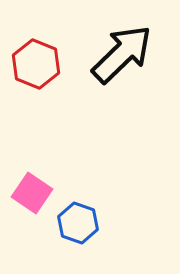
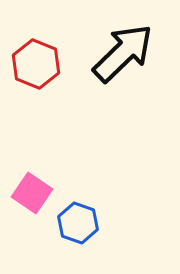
black arrow: moved 1 px right, 1 px up
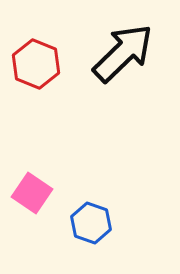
blue hexagon: moved 13 px right
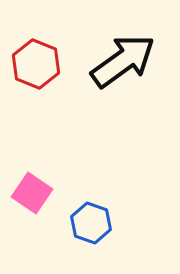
black arrow: moved 8 px down; rotated 8 degrees clockwise
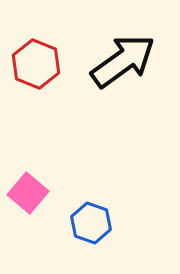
pink square: moved 4 px left; rotated 6 degrees clockwise
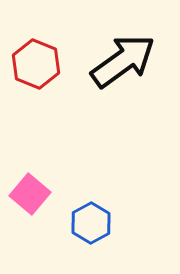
pink square: moved 2 px right, 1 px down
blue hexagon: rotated 12 degrees clockwise
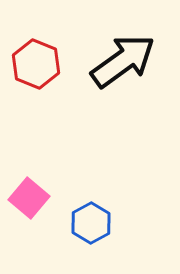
pink square: moved 1 px left, 4 px down
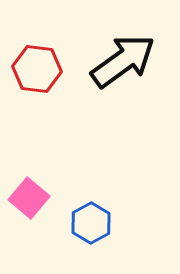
red hexagon: moved 1 px right, 5 px down; rotated 15 degrees counterclockwise
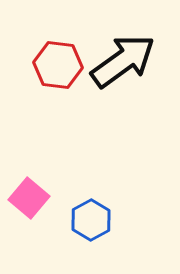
red hexagon: moved 21 px right, 4 px up
blue hexagon: moved 3 px up
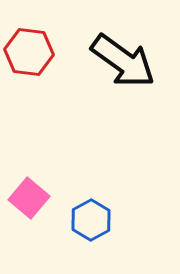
black arrow: rotated 72 degrees clockwise
red hexagon: moved 29 px left, 13 px up
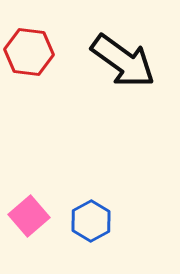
pink square: moved 18 px down; rotated 9 degrees clockwise
blue hexagon: moved 1 px down
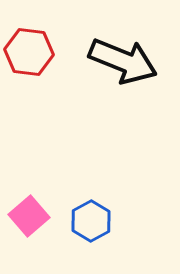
black arrow: rotated 14 degrees counterclockwise
